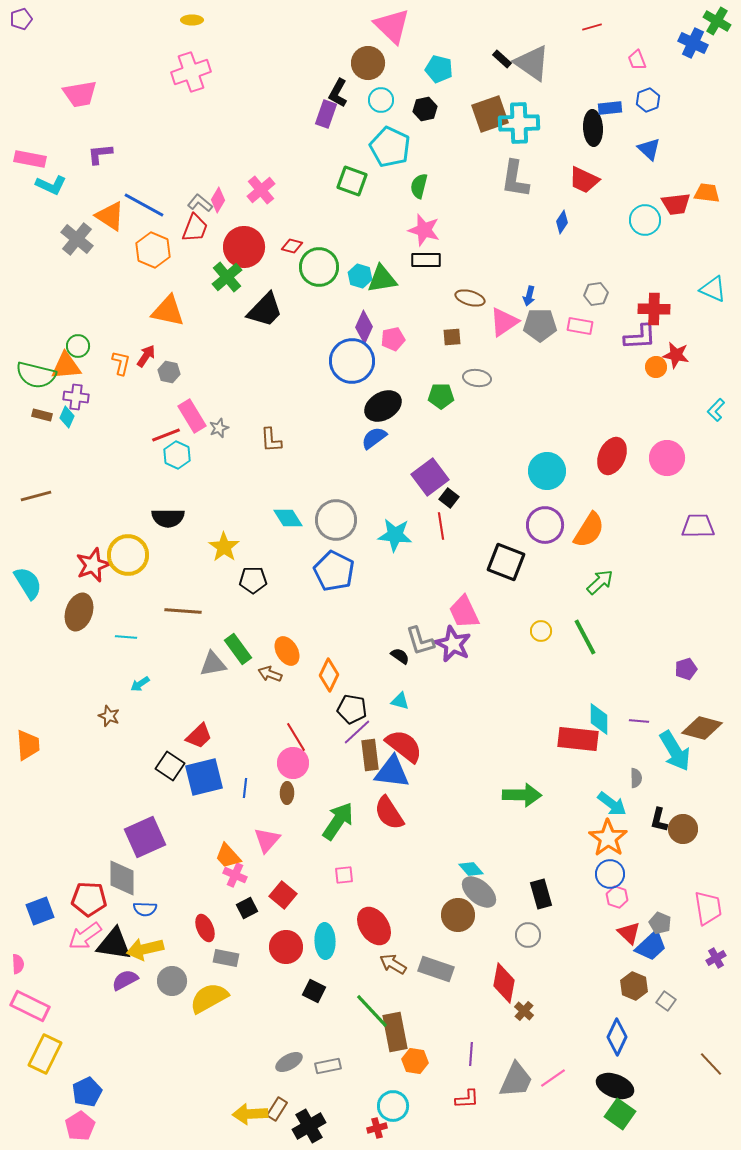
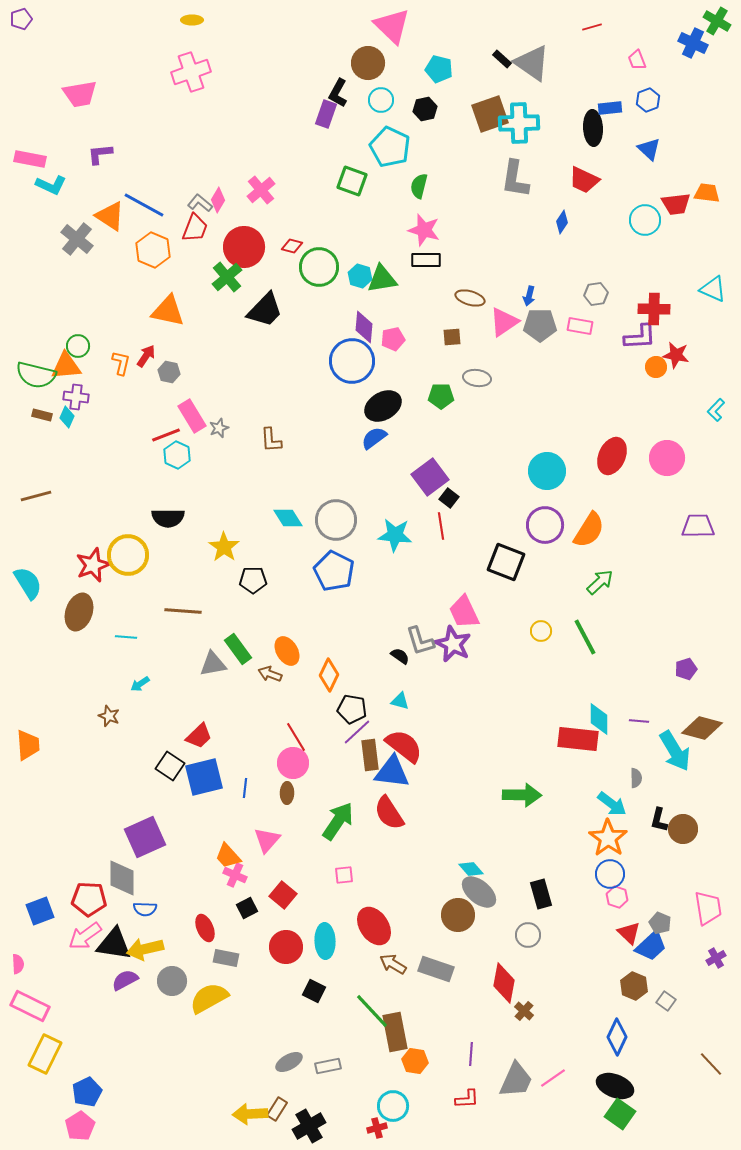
purple diamond at (364, 327): rotated 20 degrees counterclockwise
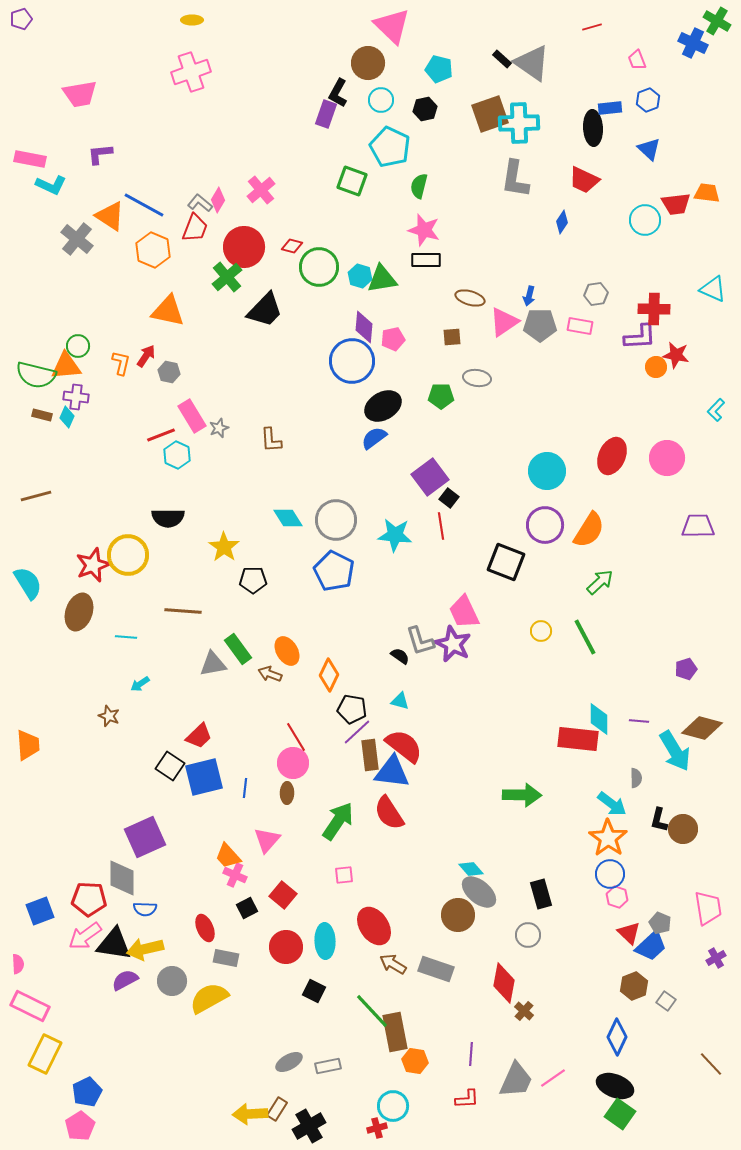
red line at (166, 435): moved 5 px left
brown hexagon at (634, 986): rotated 16 degrees clockwise
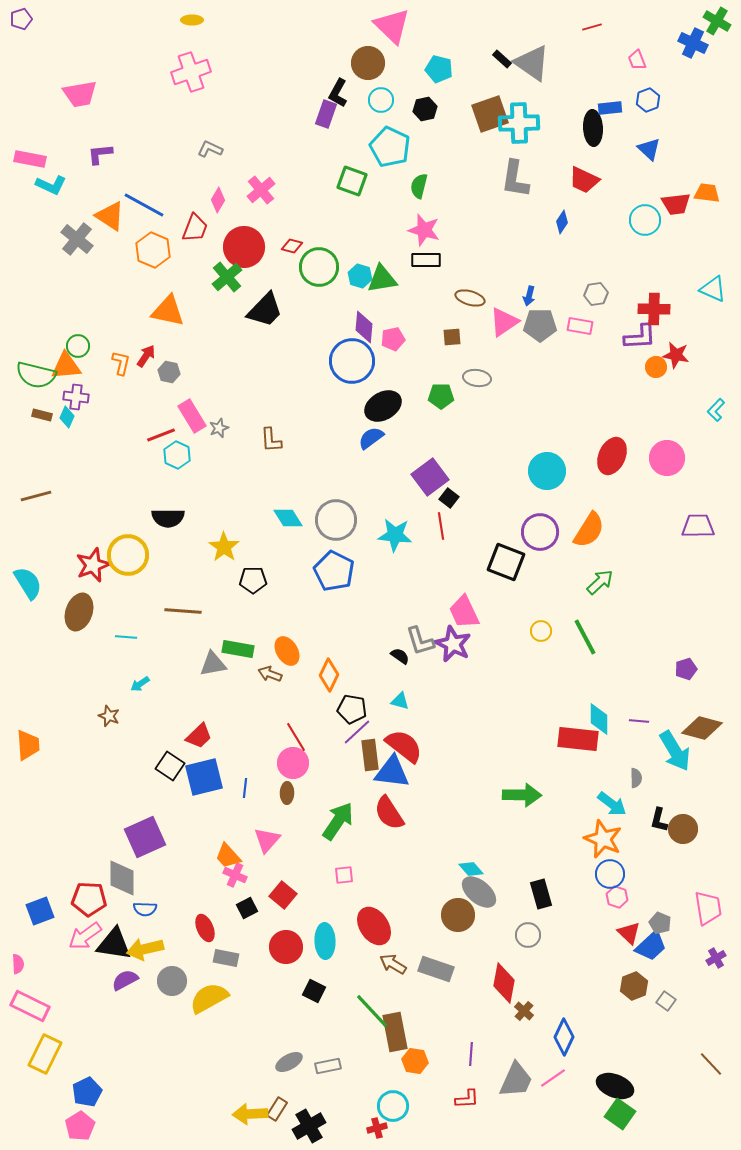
gray L-shape at (200, 203): moved 10 px right, 54 px up; rotated 15 degrees counterclockwise
blue semicircle at (374, 438): moved 3 px left
purple circle at (545, 525): moved 5 px left, 7 px down
green rectangle at (238, 649): rotated 44 degrees counterclockwise
orange star at (608, 838): moved 5 px left, 1 px down; rotated 12 degrees counterclockwise
blue diamond at (617, 1037): moved 53 px left
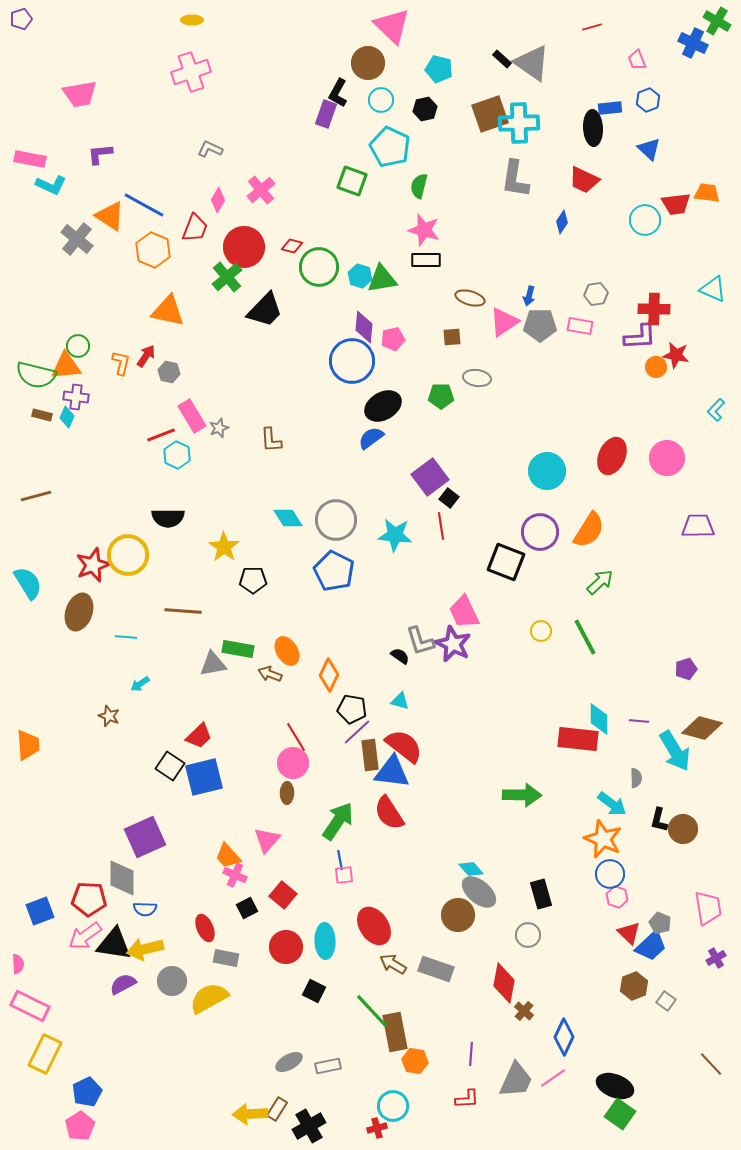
blue line at (245, 788): moved 95 px right, 72 px down; rotated 18 degrees counterclockwise
purple semicircle at (125, 980): moved 2 px left, 4 px down
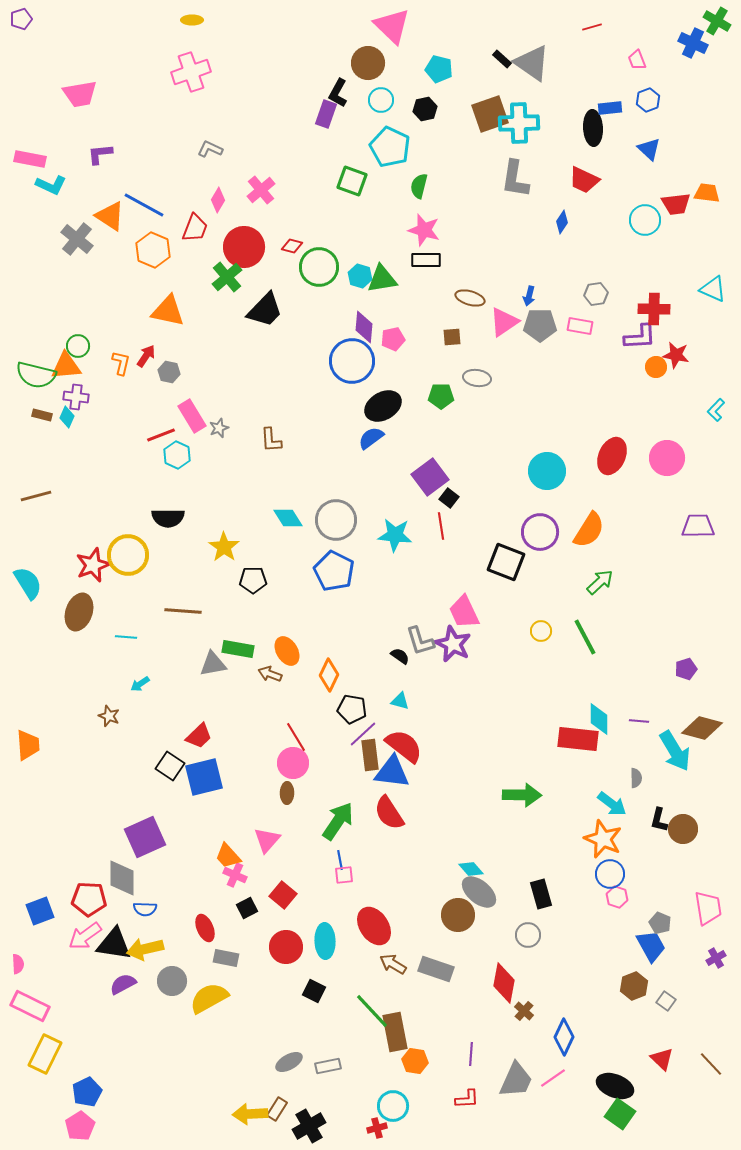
purple line at (357, 732): moved 6 px right, 2 px down
red triangle at (629, 933): moved 33 px right, 126 px down
blue trapezoid at (651, 946): rotated 76 degrees counterclockwise
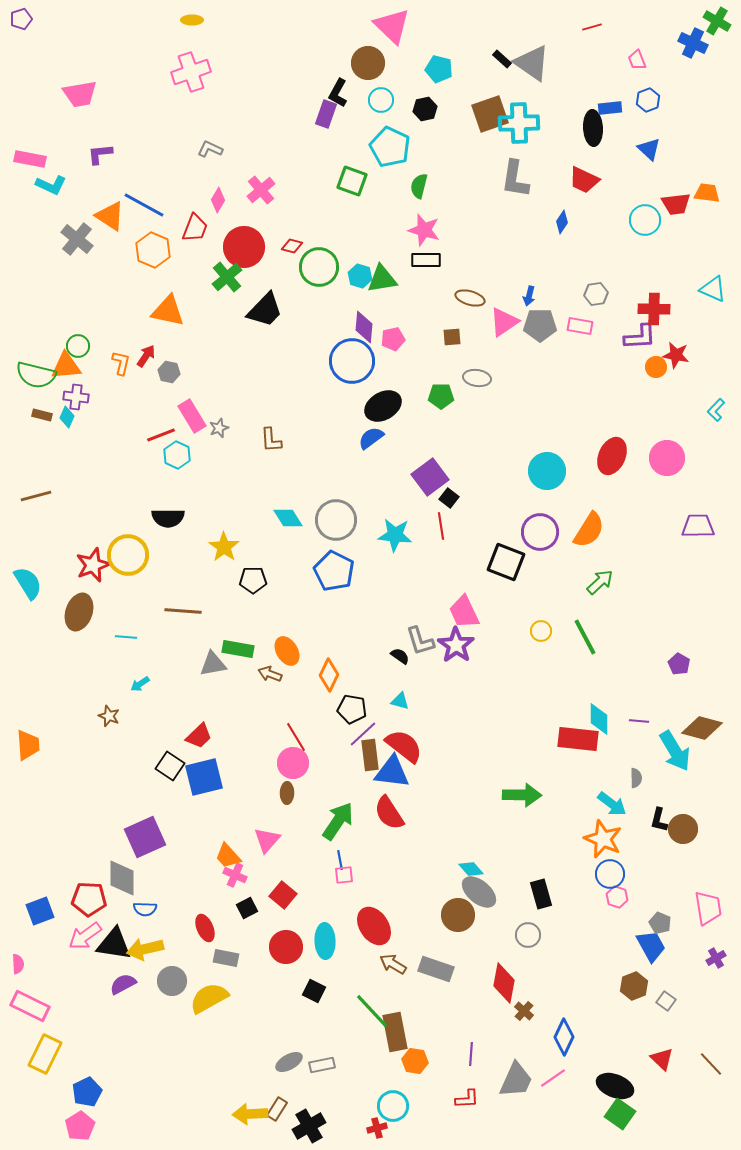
purple star at (453, 644): moved 3 px right, 1 px down; rotated 9 degrees clockwise
purple pentagon at (686, 669): moved 7 px left, 5 px up; rotated 25 degrees counterclockwise
gray rectangle at (328, 1066): moved 6 px left, 1 px up
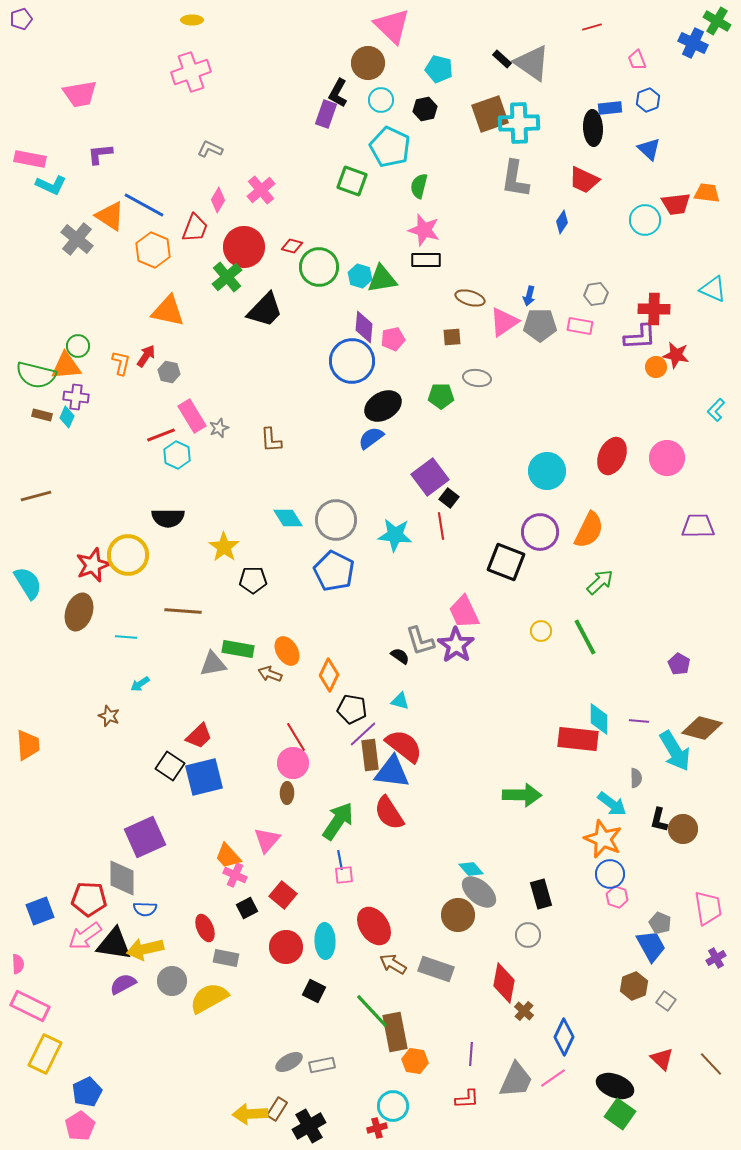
orange semicircle at (589, 530): rotated 6 degrees counterclockwise
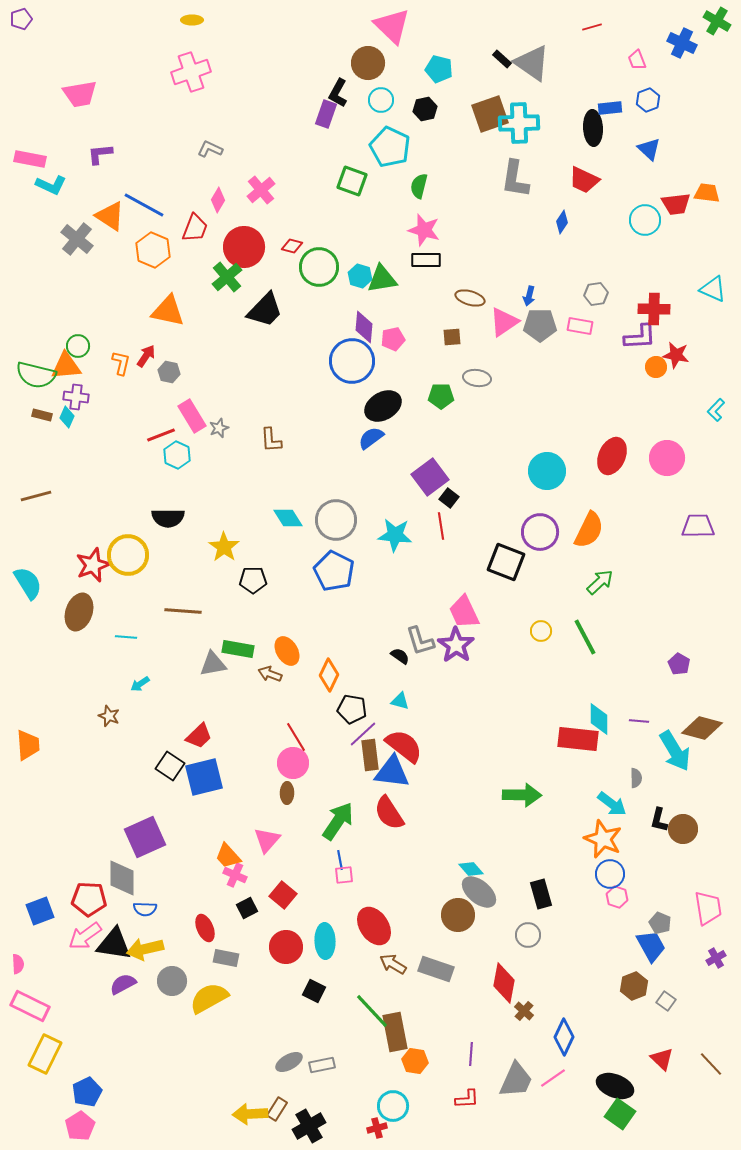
blue cross at (693, 43): moved 11 px left
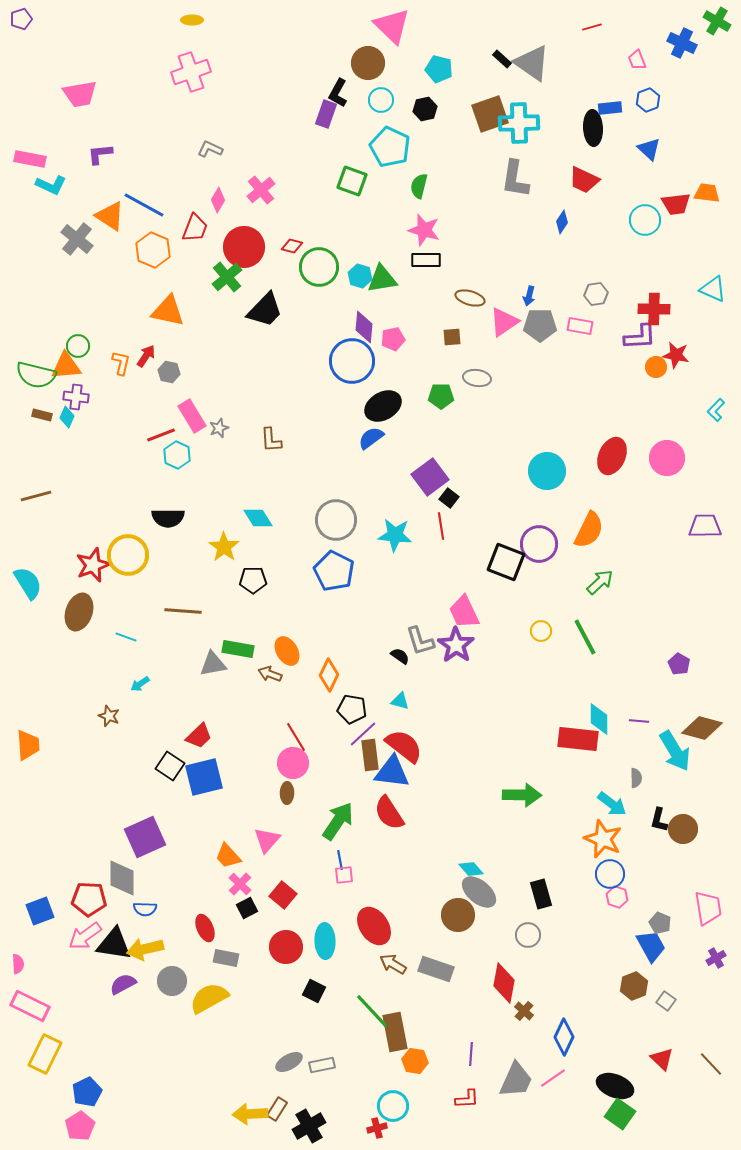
cyan diamond at (288, 518): moved 30 px left
purple trapezoid at (698, 526): moved 7 px right
purple circle at (540, 532): moved 1 px left, 12 px down
cyan line at (126, 637): rotated 15 degrees clockwise
pink cross at (235, 875): moved 5 px right, 9 px down; rotated 20 degrees clockwise
